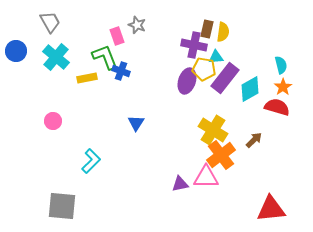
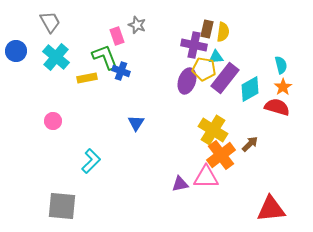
brown arrow: moved 4 px left, 4 px down
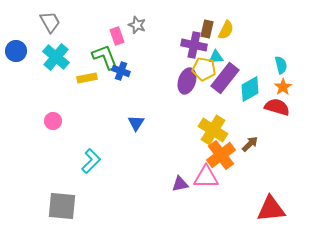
yellow semicircle: moved 3 px right, 2 px up; rotated 18 degrees clockwise
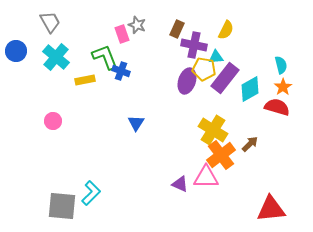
brown rectangle: moved 30 px left; rotated 12 degrees clockwise
pink rectangle: moved 5 px right, 2 px up
yellow rectangle: moved 2 px left, 2 px down
cyan L-shape: moved 32 px down
purple triangle: rotated 36 degrees clockwise
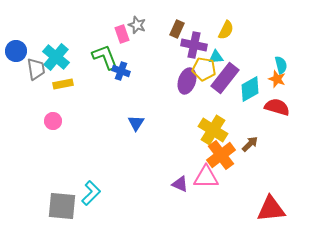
gray trapezoid: moved 14 px left, 47 px down; rotated 20 degrees clockwise
yellow rectangle: moved 22 px left, 4 px down
orange star: moved 6 px left, 8 px up; rotated 18 degrees counterclockwise
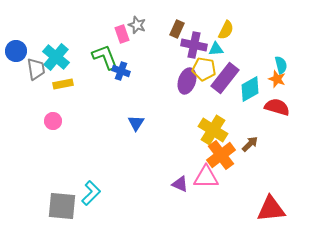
cyan triangle: moved 8 px up
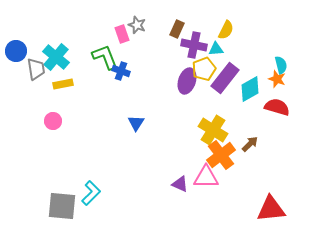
yellow pentagon: rotated 30 degrees counterclockwise
